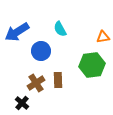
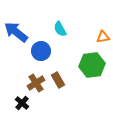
blue arrow: moved 1 px left; rotated 70 degrees clockwise
brown rectangle: rotated 28 degrees counterclockwise
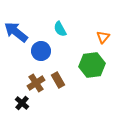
orange triangle: rotated 40 degrees counterclockwise
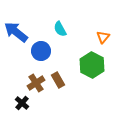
green hexagon: rotated 25 degrees counterclockwise
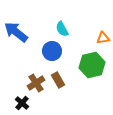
cyan semicircle: moved 2 px right
orange triangle: moved 1 px down; rotated 40 degrees clockwise
blue circle: moved 11 px right
green hexagon: rotated 20 degrees clockwise
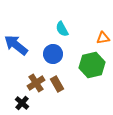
blue arrow: moved 13 px down
blue circle: moved 1 px right, 3 px down
brown rectangle: moved 1 px left, 4 px down
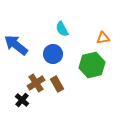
black cross: moved 3 px up
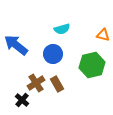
cyan semicircle: rotated 77 degrees counterclockwise
orange triangle: moved 3 px up; rotated 24 degrees clockwise
